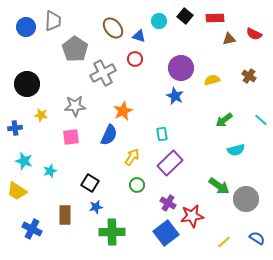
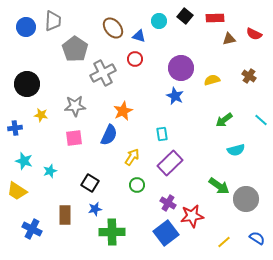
pink square at (71, 137): moved 3 px right, 1 px down
blue star at (96, 207): moved 1 px left, 2 px down
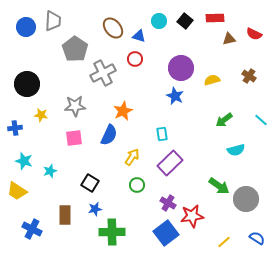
black square at (185, 16): moved 5 px down
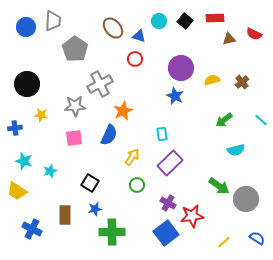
gray cross at (103, 73): moved 3 px left, 11 px down
brown cross at (249, 76): moved 7 px left, 6 px down; rotated 16 degrees clockwise
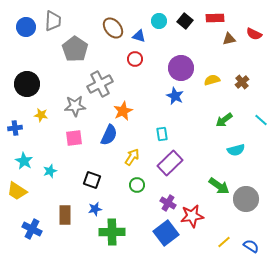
cyan star at (24, 161): rotated 12 degrees clockwise
black square at (90, 183): moved 2 px right, 3 px up; rotated 12 degrees counterclockwise
blue semicircle at (257, 238): moved 6 px left, 8 px down
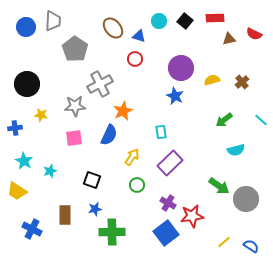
cyan rectangle at (162, 134): moved 1 px left, 2 px up
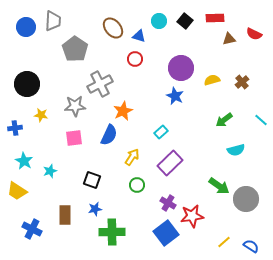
cyan rectangle at (161, 132): rotated 56 degrees clockwise
